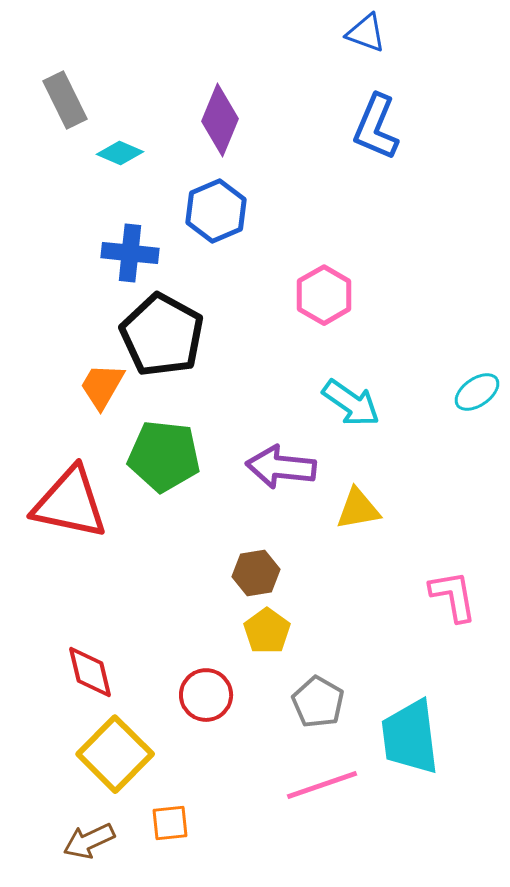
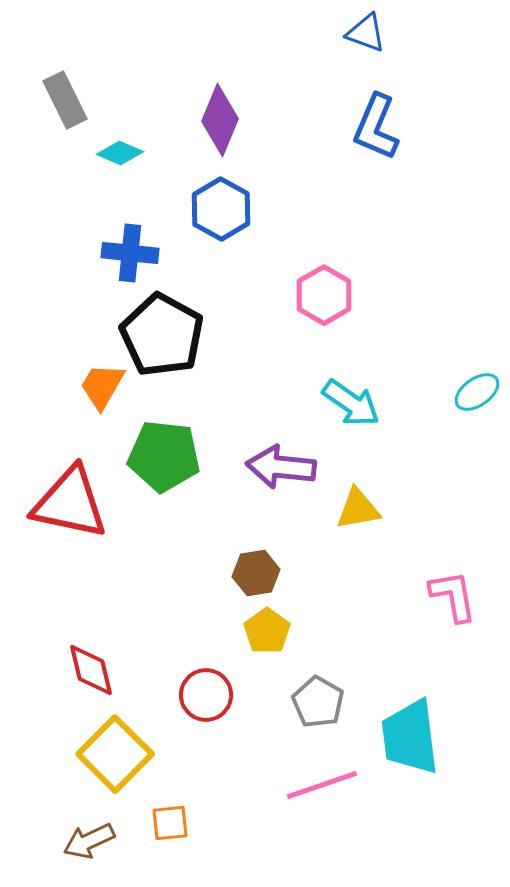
blue hexagon: moved 5 px right, 2 px up; rotated 8 degrees counterclockwise
red diamond: moved 1 px right, 2 px up
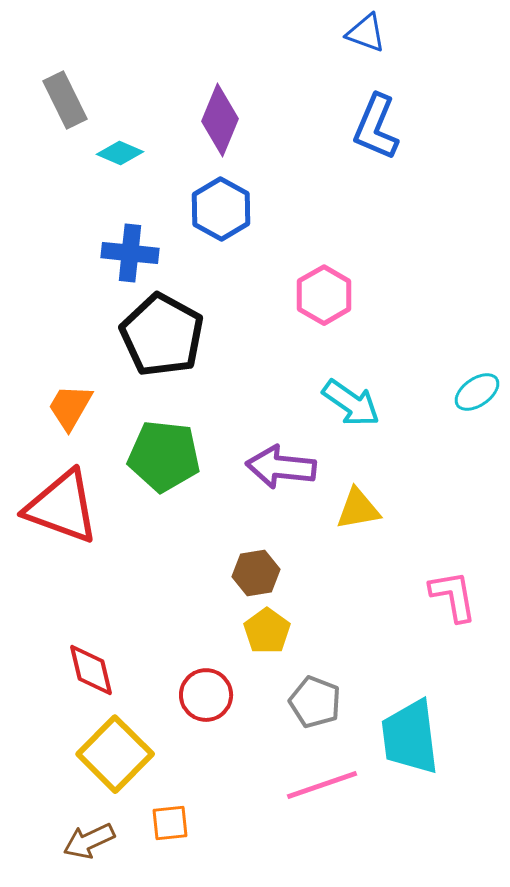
orange trapezoid: moved 32 px left, 21 px down
red triangle: moved 8 px left, 4 px down; rotated 8 degrees clockwise
gray pentagon: moved 3 px left; rotated 9 degrees counterclockwise
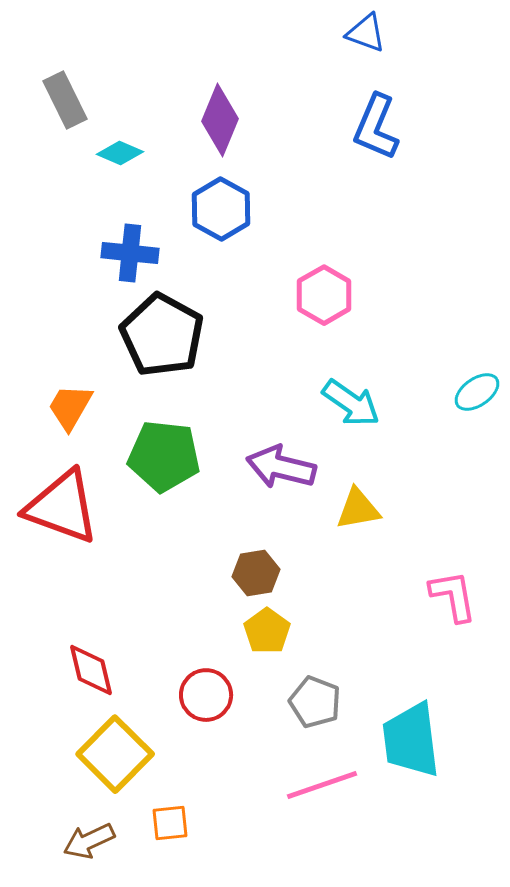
purple arrow: rotated 8 degrees clockwise
cyan trapezoid: moved 1 px right, 3 px down
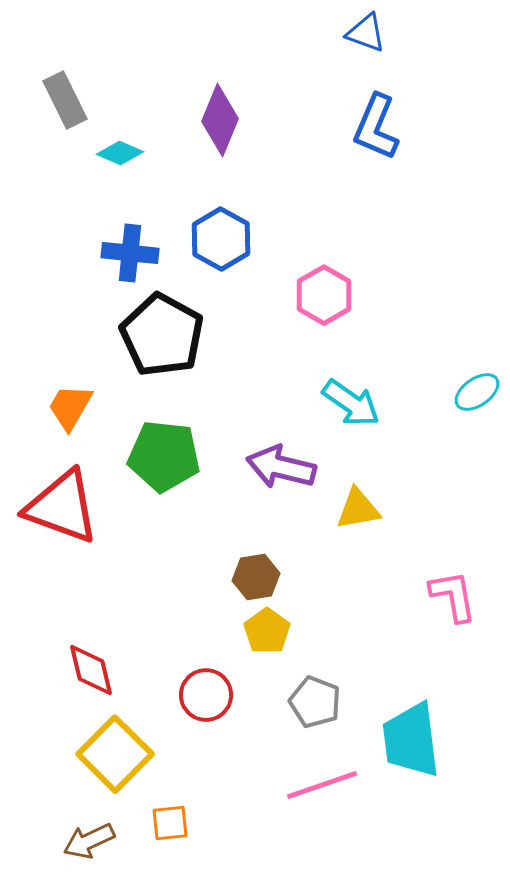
blue hexagon: moved 30 px down
brown hexagon: moved 4 px down
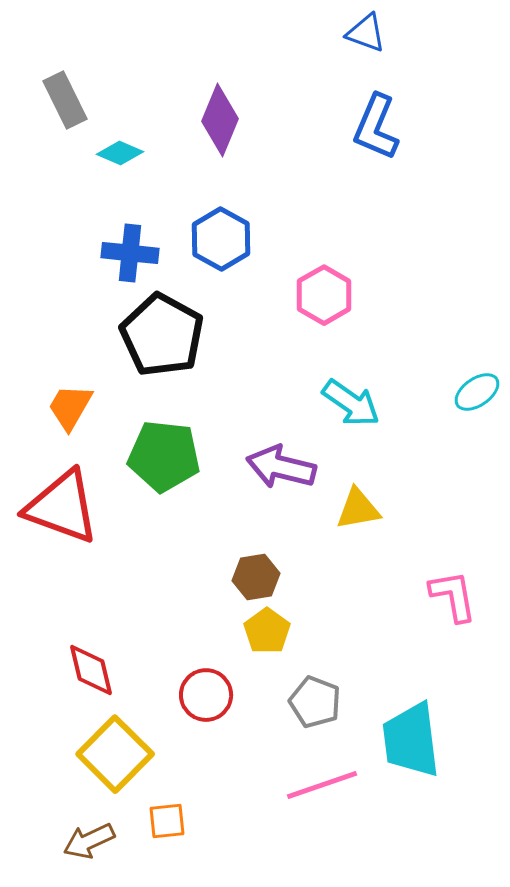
orange square: moved 3 px left, 2 px up
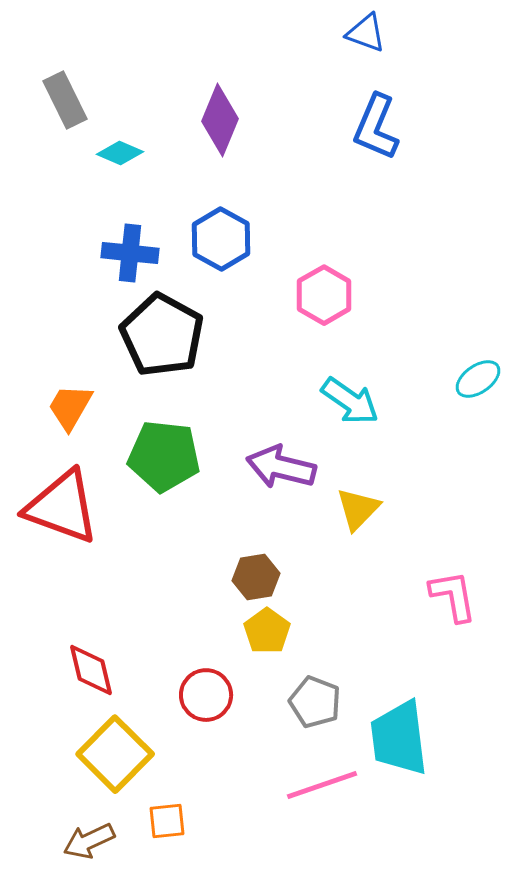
cyan ellipse: moved 1 px right, 13 px up
cyan arrow: moved 1 px left, 2 px up
yellow triangle: rotated 36 degrees counterclockwise
cyan trapezoid: moved 12 px left, 2 px up
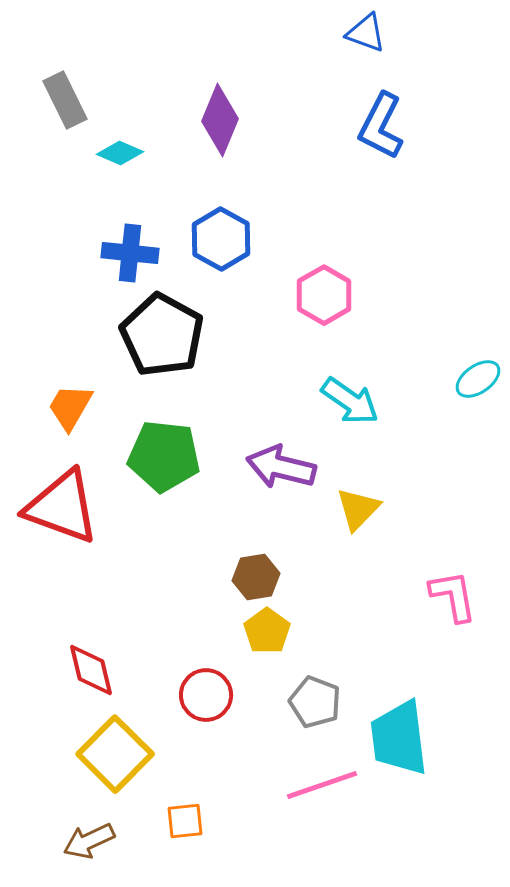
blue L-shape: moved 5 px right, 1 px up; rotated 4 degrees clockwise
orange square: moved 18 px right
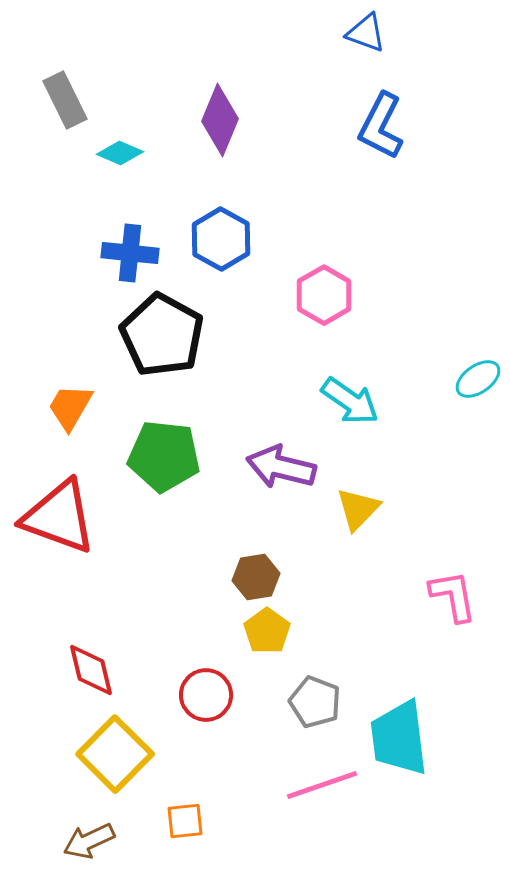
red triangle: moved 3 px left, 10 px down
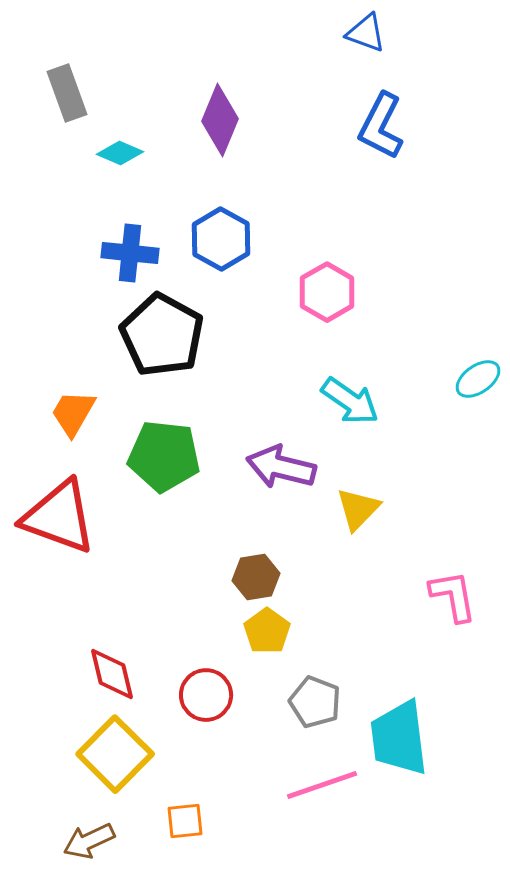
gray rectangle: moved 2 px right, 7 px up; rotated 6 degrees clockwise
pink hexagon: moved 3 px right, 3 px up
orange trapezoid: moved 3 px right, 6 px down
red diamond: moved 21 px right, 4 px down
